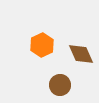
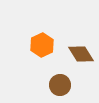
brown diamond: rotated 8 degrees counterclockwise
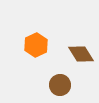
orange hexagon: moved 6 px left
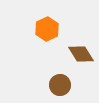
orange hexagon: moved 11 px right, 16 px up
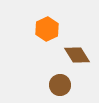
brown diamond: moved 4 px left, 1 px down
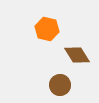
orange hexagon: rotated 20 degrees counterclockwise
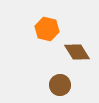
brown diamond: moved 3 px up
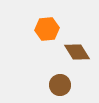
orange hexagon: rotated 20 degrees counterclockwise
